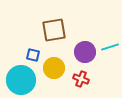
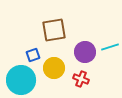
blue square: rotated 32 degrees counterclockwise
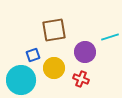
cyan line: moved 10 px up
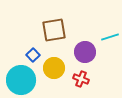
blue square: rotated 24 degrees counterclockwise
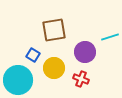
blue square: rotated 16 degrees counterclockwise
cyan circle: moved 3 px left
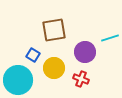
cyan line: moved 1 px down
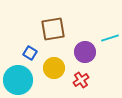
brown square: moved 1 px left, 1 px up
blue square: moved 3 px left, 2 px up
red cross: moved 1 px down; rotated 35 degrees clockwise
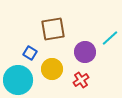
cyan line: rotated 24 degrees counterclockwise
yellow circle: moved 2 px left, 1 px down
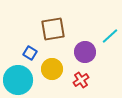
cyan line: moved 2 px up
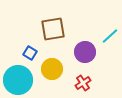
red cross: moved 2 px right, 3 px down
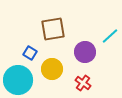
red cross: rotated 21 degrees counterclockwise
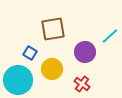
red cross: moved 1 px left, 1 px down
